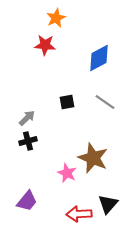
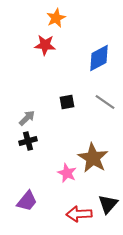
brown star: rotated 8 degrees clockwise
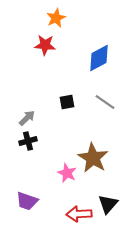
purple trapezoid: rotated 70 degrees clockwise
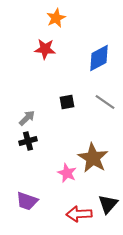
red star: moved 4 px down
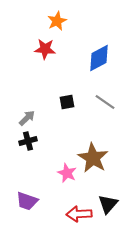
orange star: moved 1 px right, 3 px down
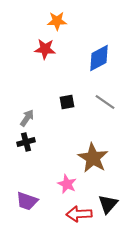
orange star: rotated 24 degrees clockwise
gray arrow: rotated 12 degrees counterclockwise
black cross: moved 2 px left, 1 px down
pink star: moved 11 px down
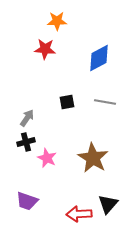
gray line: rotated 25 degrees counterclockwise
pink star: moved 20 px left, 26 px up
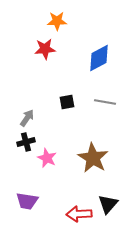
red star: rotated 10 degrees counterclockwise
purple trapezoid: rotated 10 degrees counterclockwise
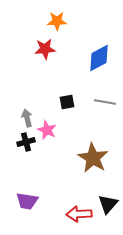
gray arrow: rotated 48 degrees counterclockwise
pink star: moved 28 px up
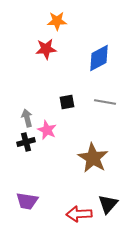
red star: moved 1 px right
